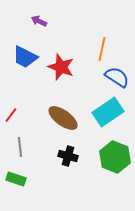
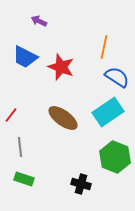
orange line: moved 2 px right, 2 px up
black cross: moved 13 px right, 28 px down
green rectangle: moved 8 px right
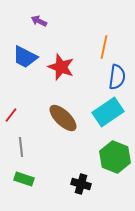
blue semicircle: rotated 65 degrees clockwise
brown ellipse: rotated 8 degrees clockwise
gray line: moved 1 px right
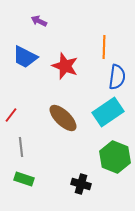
orange line: rotated 10 degrees counterclockwise
red star: moved 4 px right, 1 px up
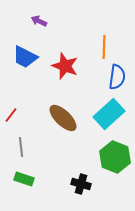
cyan rectangle: moved 1 px right, 2 px down; rotated 8 degrees counterclockwise
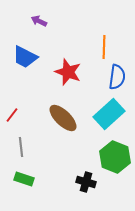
red star: moved 3 px right, 6 px down
red line: moved 1 px right
black cross: moved 5 px right, 2 px up
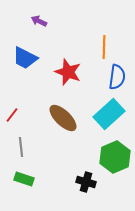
blue trapezoid: moved 1 px down
green hexagon: rotated 16 degrees clockwise
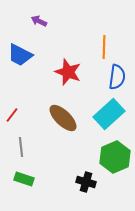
blue trapezoid: moved 5 px left, 3 px up
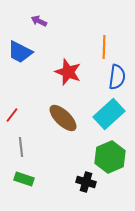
blue trapezoid: moved 3 px up
green hexagon: moved 5 px left
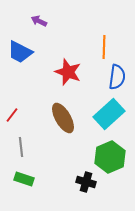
brown ellipse: rotated 16 degrees clockwise
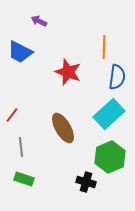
brown ellipse: moved 10 px down
